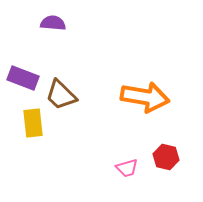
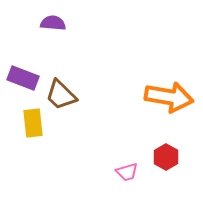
orange arrow: moved 24 px right
red hexagon: rotated 15 degrees clockwise
pink trapezoid: moved 4 px down
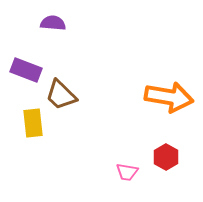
purple rectangle: moved 3 px right, 8 px up
pink trapezoid: rotated 25 degrees clockwise
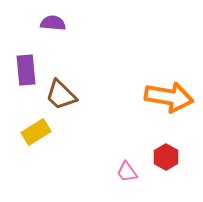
purple rectangle: rotated 64 degrees clockwise
yellow rectangle: moved 3 px right, 9 px down; rotated 64 degrees clockwise
pink trapezoid: rotated 45 degrees clockwise
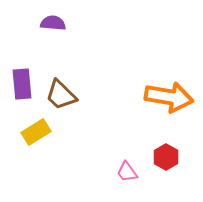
purple rectangle: moved 4 px left, 14 px down
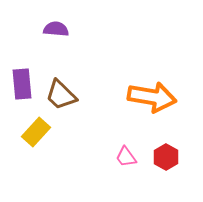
purple semicircle: moved 3 px right, 6 px down
orange arrow: moved 17 px left
yellow rectangle: rotated 16 degrees counterclockwise
pink trapezoid: moved 1 px left, 15 px up
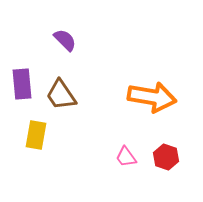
purple semicircle: moved 9 px right, 11 px down; rotated 40 degrees clockwise
brown trapezoid: rotated 12 degrees clockwise
yellow rectangle: moved 3 px down; rotated 32 degrees counterclockwise
red hexagon: rotated 10 degrees counterclockwise
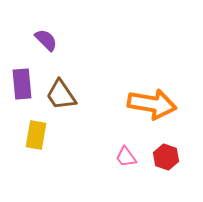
purple semicircle: moved 19 px left
orange arrow: moved 7 px down
